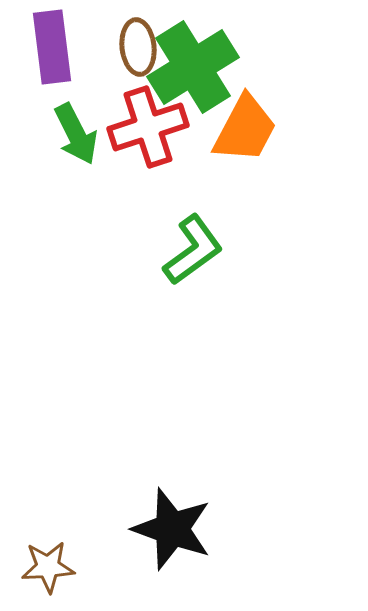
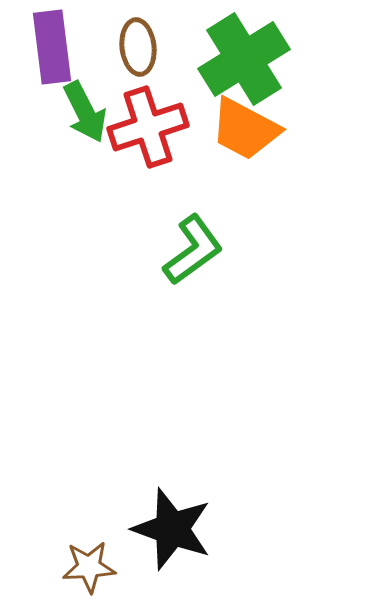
green cross: moved 51 px right, 8 px up
orange trapezoid: rotated 90 degrees clockwise
green arrow: moved 9 px right, 22 px up
brown star: moved 41 px right
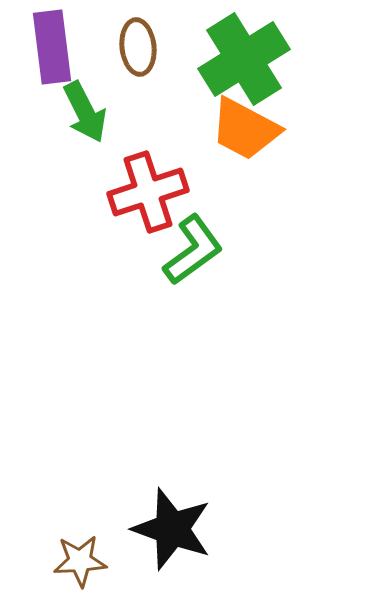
red cross: moved 65 px down
brown star: moved 9 px left, 6 px up
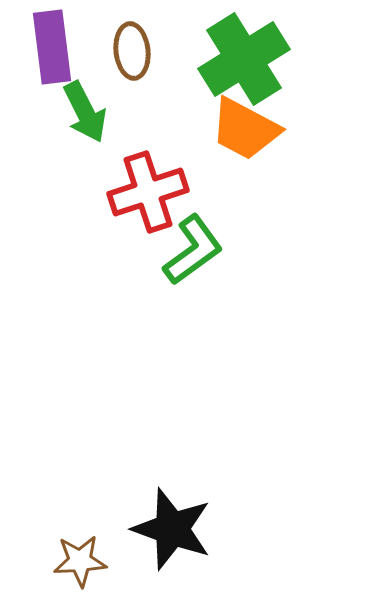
brown ellipse: moved 6 px left, 4 px down
